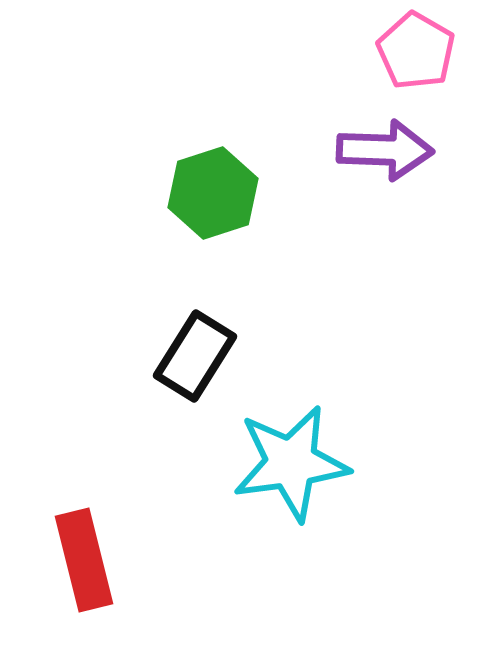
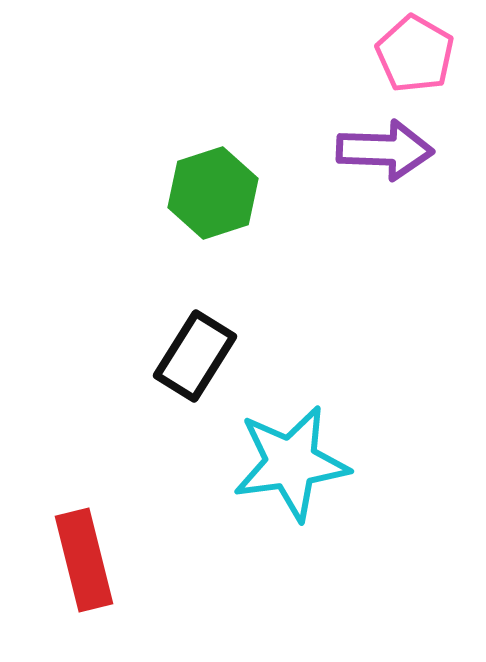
pink pentagon: moved 1 px left, 3 px down
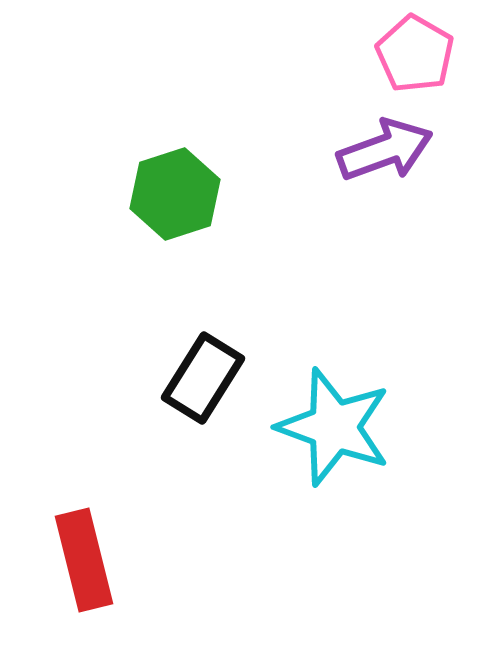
purple arrow: rotated 22 degrees counterclockwise
green hexagon: moved 38 px left, 1 px down
black rectangle: moved 8 px right, 22 px down
cyan star: moved 43 px right, 36 px up; rotated 28 degrees clockwise
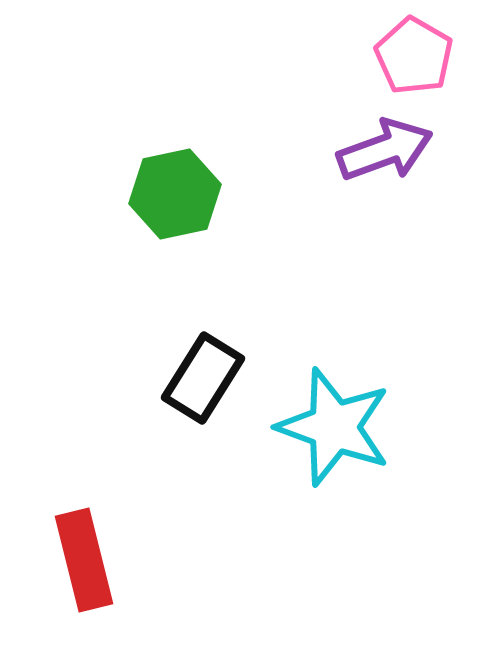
pink pentagon: moved 1 px left, 2 px down
green hexagon: rotated 6 degrees clockwise
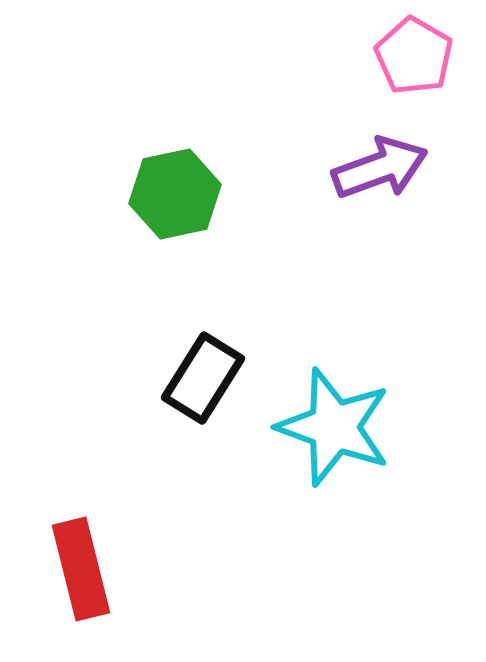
purple arrow: moved 5 px left, 18 px down
red rectangle: moved 3 px left, 9 px down
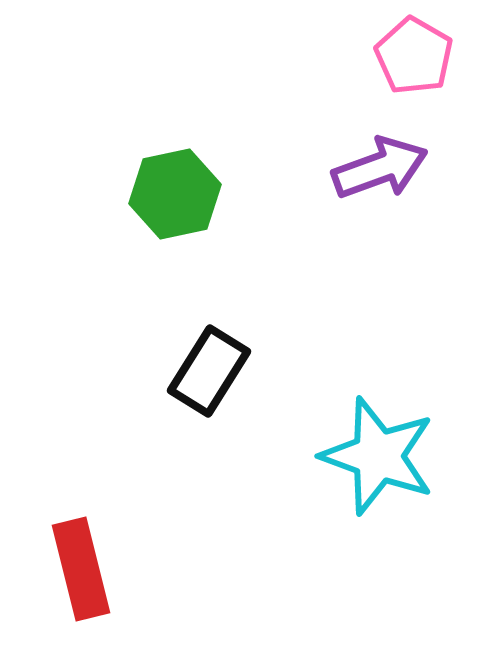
black rectangle: moved 6 px right, 7 px up
cyan star: moved 44 px right, 29 px down
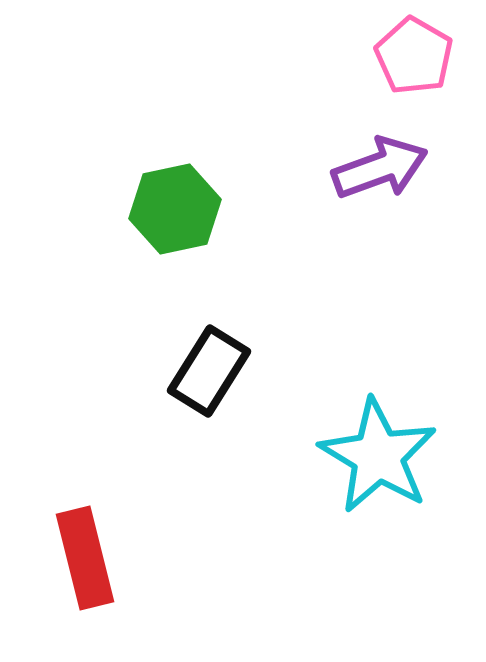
green hexagon: moved 15 px down
cyan star: rotated 11 degrees clockwise
red rectangle: moved 4 px right, 11 px up
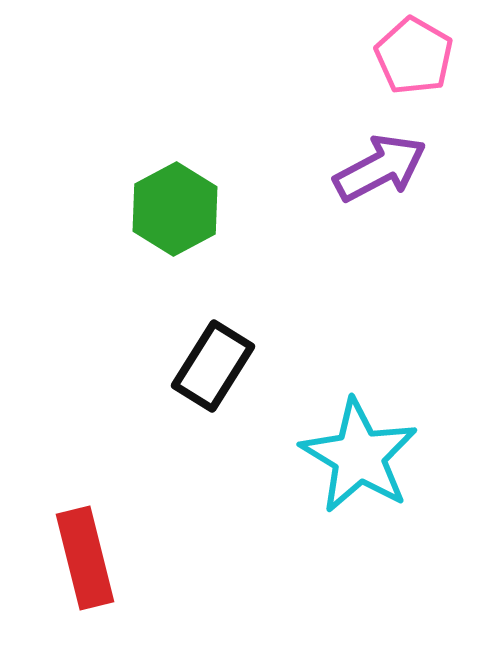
purple arrow: rotated 8 degrees counterclockwise
green hexagon: rotated 16 degrees counterclockwise
black rectangle: moved 4 px right, 5 px up
cyan star: moved 19 px left
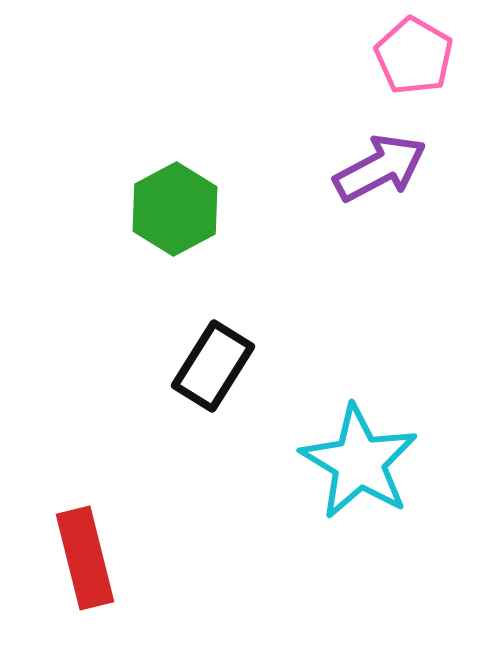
cyan star: moved 6 px down
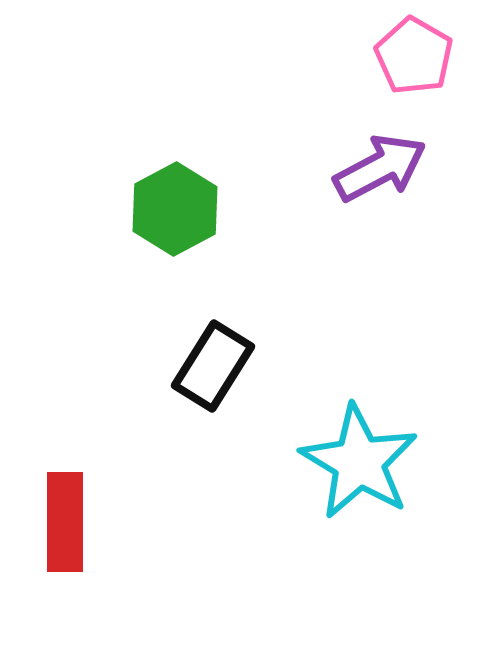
red rectangle: moved 20 px left, 36 px up; rotated 14 degrees clockwise
